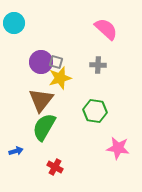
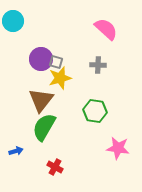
cyan circle: moved 1 px left, 2 px up
purple circle: moved 3 px up
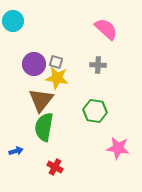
purple circle: moved 7 px left, 5 px down
yellow star: moved 3 px left; rotated 25 degrees clockwise
green semicircle: rotated 20 degrees counterclockwise
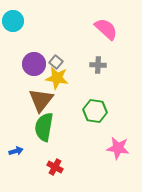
gray square: rotated 24 degrees clockwise
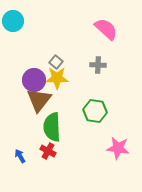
purple circle: moved 16 px down
yellow star: rotated 10 degrees counterclockwise
brown triangle: moved 2 px left
green semicircle: moved 8 px right; rotated 12 degrees counterclockwise
blue arrow: moved 4 px right, 5 px down; rotated 104 degrees counterclockwise
red cross: moved 7 px left, 16 px up
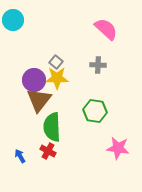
cyan circle: moved 1 px up
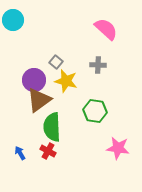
yellow star: moved 9 px right, 3 px down; rotated 15 degrees clockwise
brown triangle: rotated 16 degrees clockwise
blue arrow: moved 3 px up
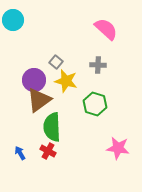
green hexagon: moved 7 px up; rotated 10 degrees clockwise
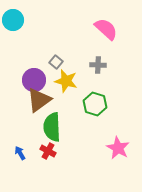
pink star: rotated 20 degrees clockwise
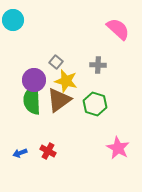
pink semicircle: moved 12 px right
brown triangle: moved 20 px right
green semicircle: moved 20 px left, 27 px up
blue arrow: rotated 80 degrees counterclockwise
